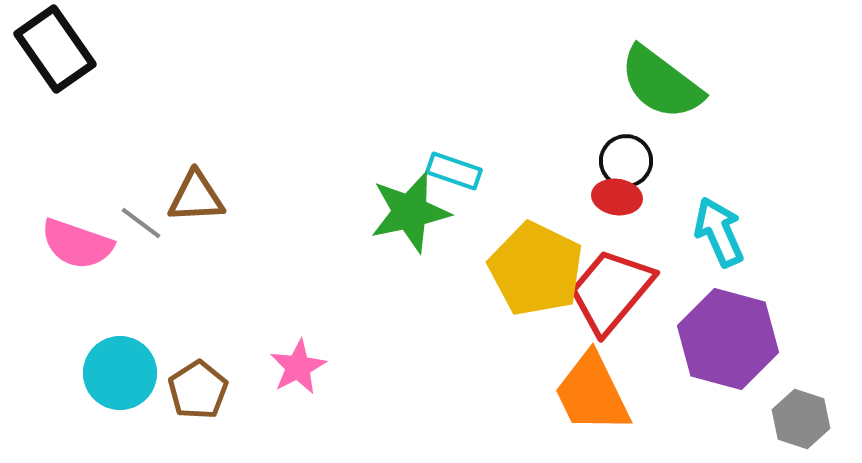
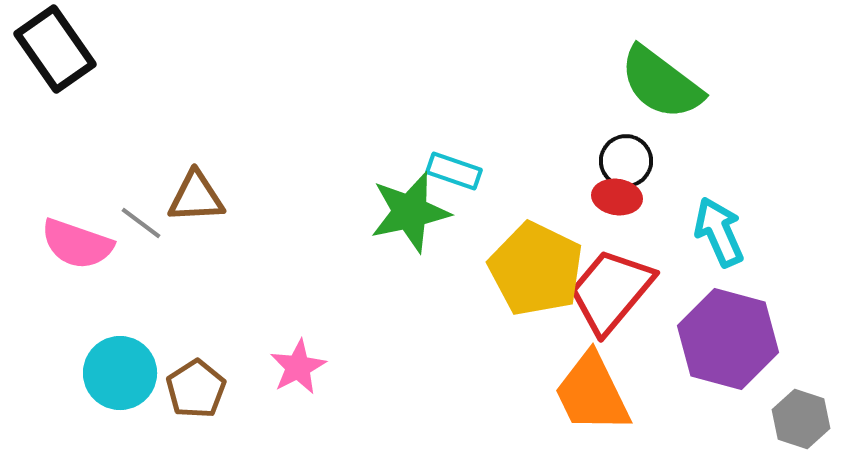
brown pentagon: moved 2 px left, 1 px up
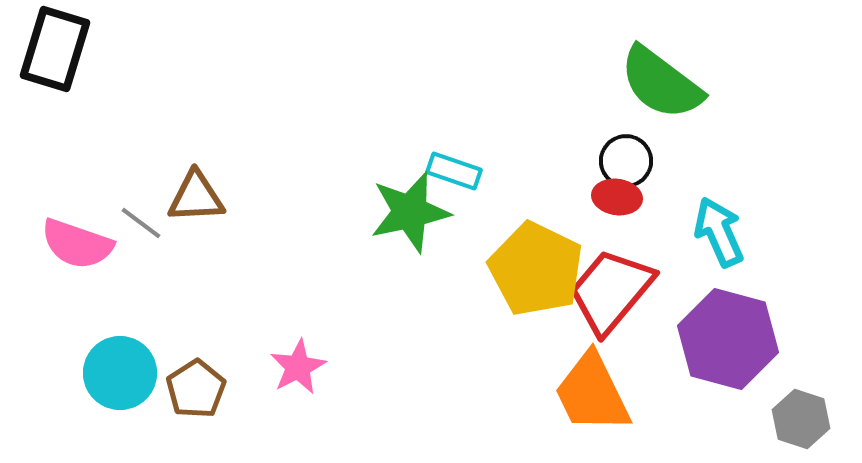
black rectangle: rotated 52 degrees clockwise
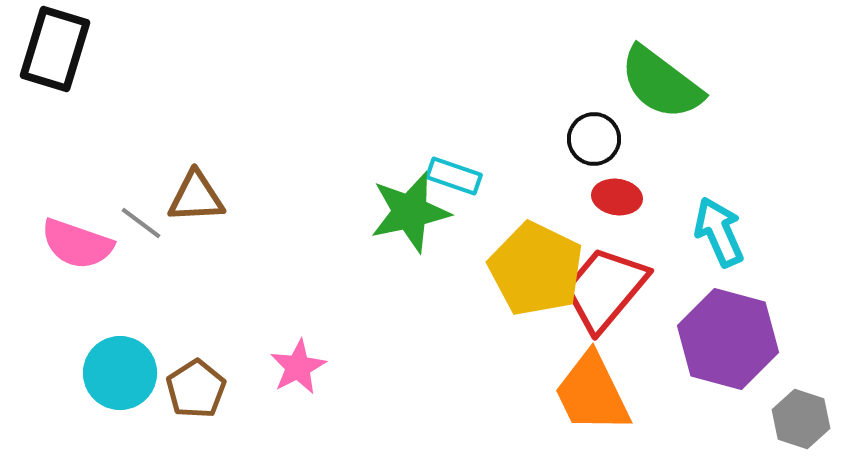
black circle: moved 32 px left, 22 px up
cyan rectangle: moved 5 px down
red trapezoid: moved 6 px left, 2 px up
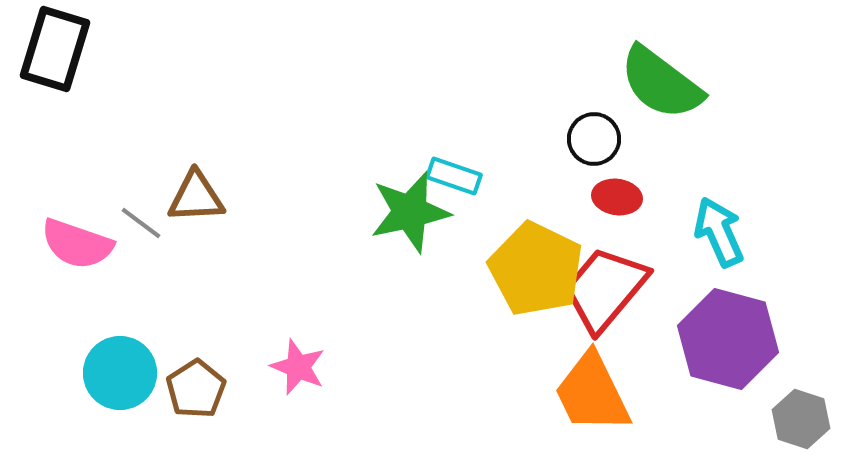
pink star: rotated 22 degrees counterclockwise
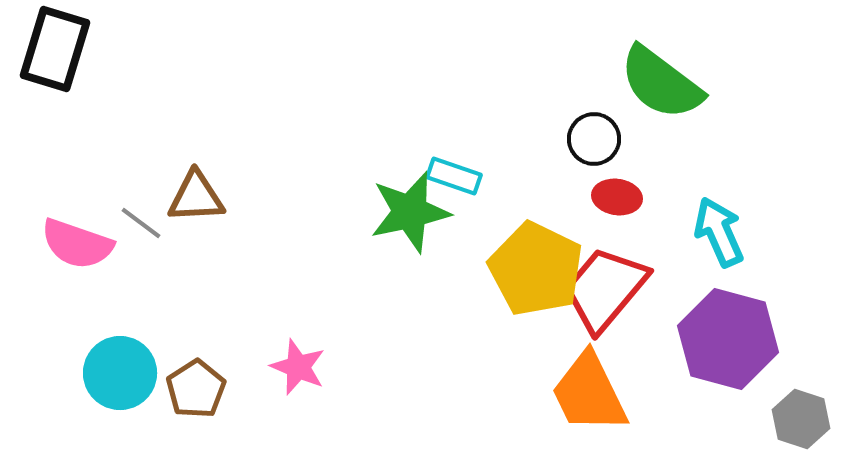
orange trapezoid: moved 3 px left
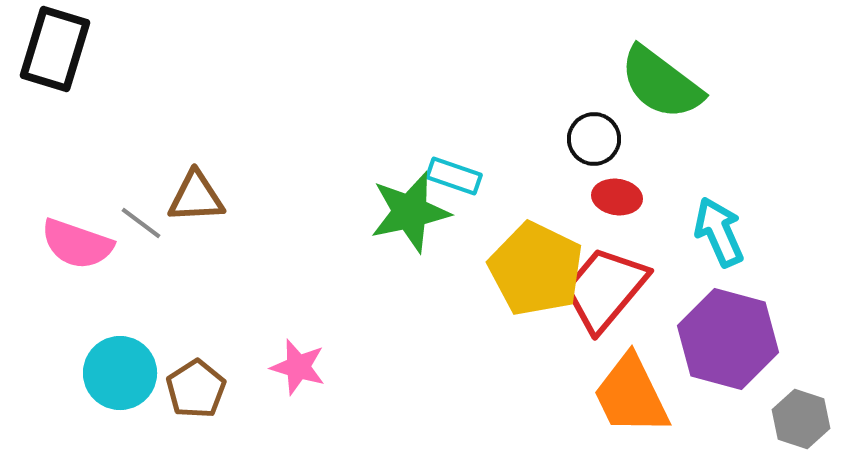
pink star: rotated 6 degrees counterclockwise
orange trapezoid: moved 42 px right, 2 px down
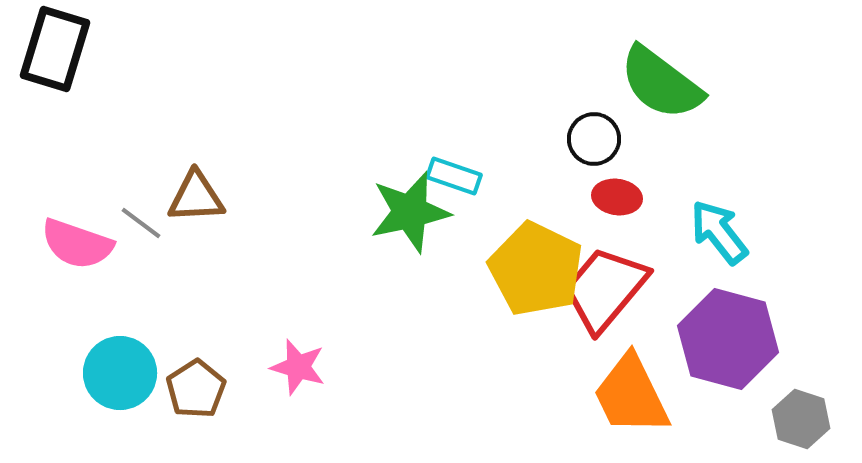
cyan arrow: rotated 14 degrees counterclockwise
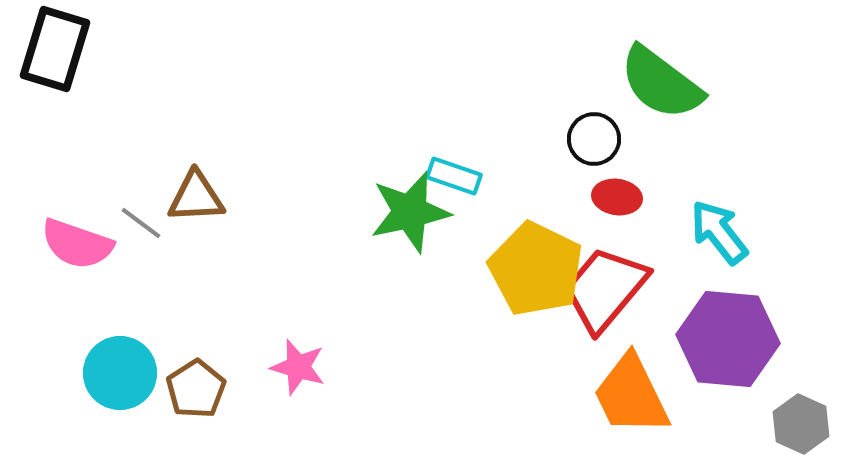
purple hexagon: rotated 10 degrees counterclockwise
gray hexagon: moved 5 px down; rotated 6 degrees clockwise
